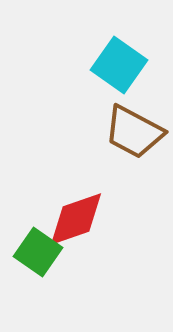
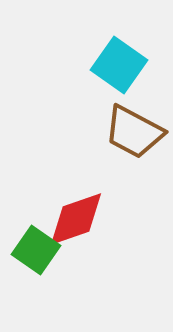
green square: moved 2 px left, 2 px up
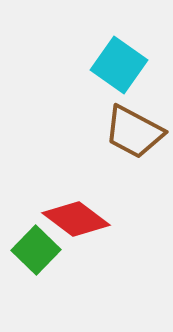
red diamond: rotated 56 degrees clockwise
green square: rotated 9 degrees clockwise
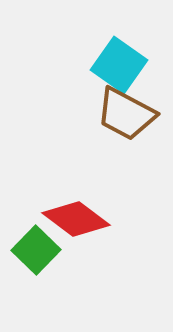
brown trapezoid: moved 8 px left, 18 px up
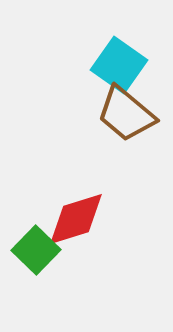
brown trapezoid: rotated 12 degrees clockwise
red diamond: rotated 54 degrees counterclockwise
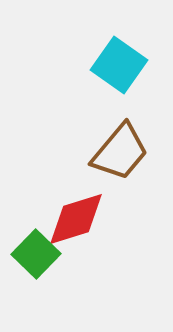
brown trapezoid: moved 6 px left, 38 px down; rotated 90 degrees counterclockwise
green square: moved 4 px down
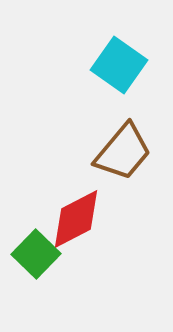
brown trapezoid: moved 3 px right
red diamond: rotated 10 degrees counterclockwise
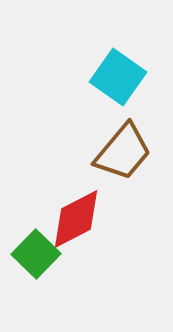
cyan square: moved 1 px left, 12 px down
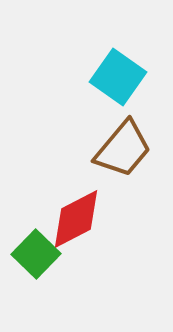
brown trapezoid: moved 3 px up
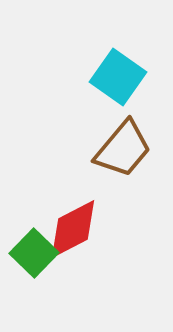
red diamond: moved 3 px left, 10 px down
green square: moved 2 px left, 1 px up
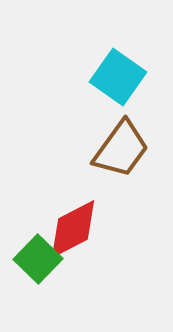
brown trapezoid: moved 2 px left; rotated 4 degrees counterclockwise
green square: moved 4 px right, 6 px down
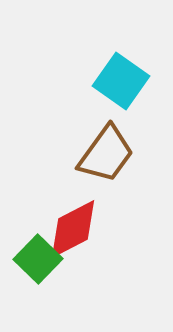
cyan square: moved 3 px right, 4 px down
brown trapezoid: moved 15 px left, 5 px down
